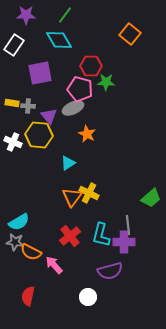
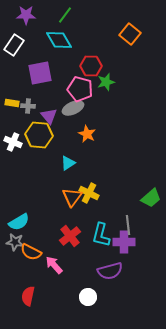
green star: rotated 18 degrees counterclockwise
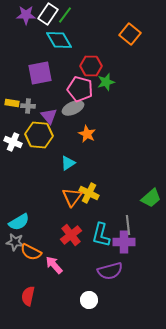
white rectangle: moved 34 px right, 31 px up
red cross: moved 1 px right, 1 px up
white circle: moved 1 px right, 3 px down
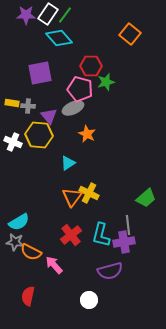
cyan diamond: moved 2 px up; rotated 12 degrees counterclockwise
green trapezoid: moved 5 px left
purple cross: rotated 10 degrees counterclockwise
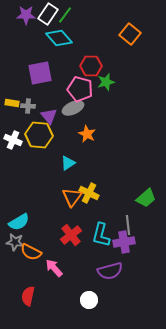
white cross: moved 2 px up
pink arrow: moved 3 px down
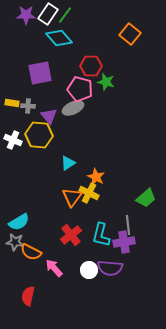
green star: rotated 30 degrees clockwise
orange star: moved 9 px right, 43 px down
purple semicircle: moved 3 px up; rotated 20 degrees clockwise
white circle: moved 30 px up
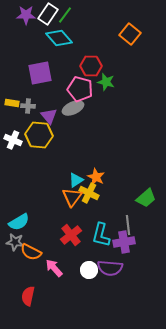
cyan triangle: moved 8 px right, 17 px down
